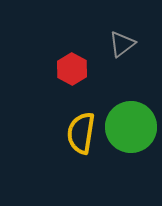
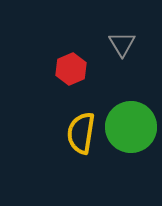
gray triangle: rotated 24 degrees counterclockwise
red hexagon: moved 1 px left; rotated 8 degrees clockwise
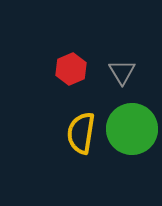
gray triangle: moved 28 px down
green circle: moved 1 px right, 2 px down
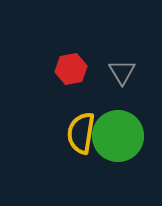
red hexagon: rotated 12 degrees clockwise
green circle: moved 14 px left, 7 px down
